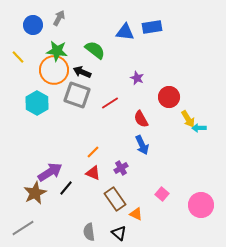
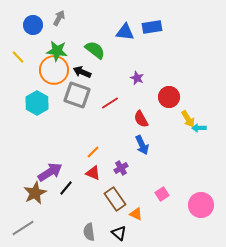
pink square: rotated 16 degrees clockwise
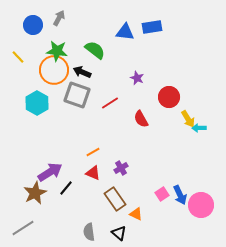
blue arrow: moved 38 px right, 50 px down
orange line: rotated 16 degrees clockwise
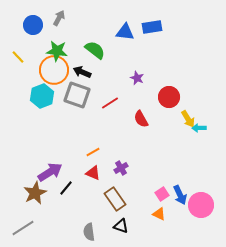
cyan hexagon: moved 5 px right, 7 px up; rotated 10 degrees clockwise
orange triangle: moved 23 px right
black triangle: moved 2 px right, 7 px up; rotated 21 degrees counterclockwise
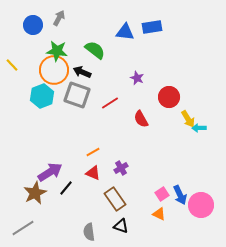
yellow line: moved 6 px left, 8 px down
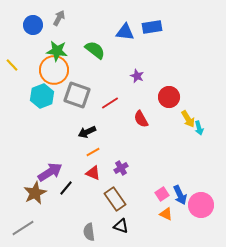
black arrow: moved 5 px right, 60 px down; rotated 48 degrees counterclockwise
purple star: moved 2 px up
cyan arrow: rotated 104 degrees counterclockwise
orange triangle: moved 7 px right
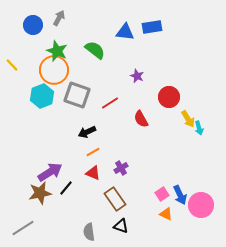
green star: rotated 15 degrees clockwise
brown star: moved 5 px right; rotated 15 degrees clockwise
